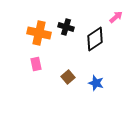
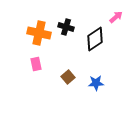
blue star: rotated 21 degrees counterclockwise
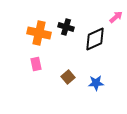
black diamond: rotated 10 degrees clockwise
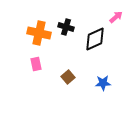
blue star: moved 7 px right
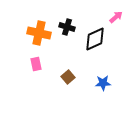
black cross: moved 1 px right
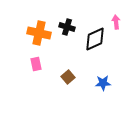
pink arrow: moved 5 px down; rotated 56 degrees counterclockwise
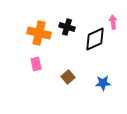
pink arrow: moved 3 px left
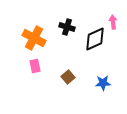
orange cross: moved 5 px left, 5 px down; rotated 15 degrees clockwise
pink rectangle: moved 1 px left, 2 px down
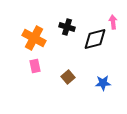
black diamond: rotated 10 degrees clockwise
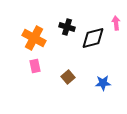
pink arrow: moved 3 px right, 1 px down
black diamond: moved 2 px left, 1 px up
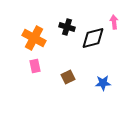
pink arrow: moved 2 px left, 1 px up
brown square: rotated 16 degrees clockwise
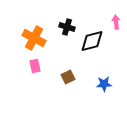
pink arrow: moved 2 px right
black diamond: moved 1 px left, 3 px down
blue star: moved 1 px right, 1 px down
